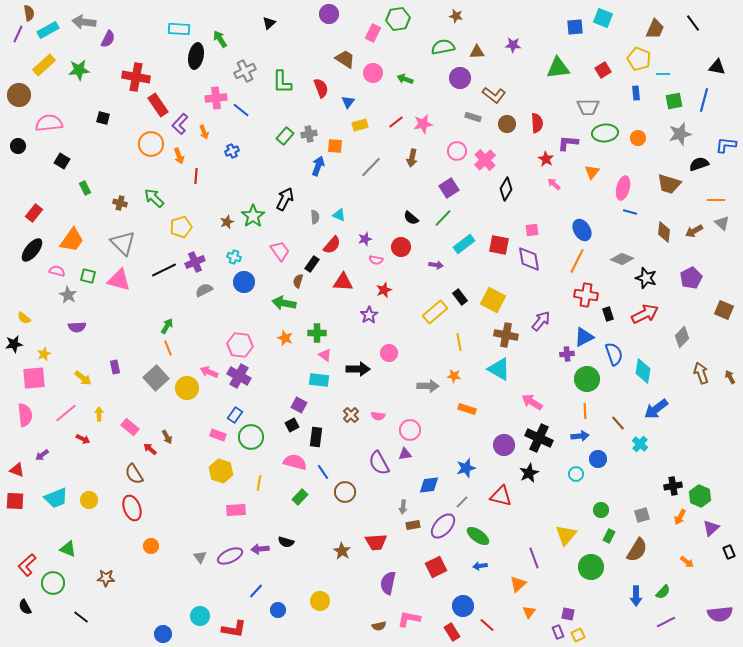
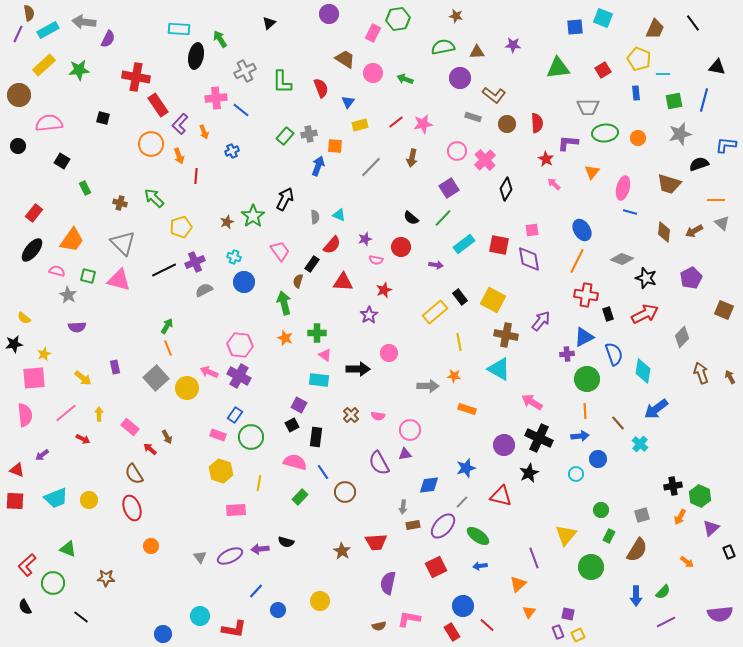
green arrow at (284, 303): rotated 65 degrees clockwise
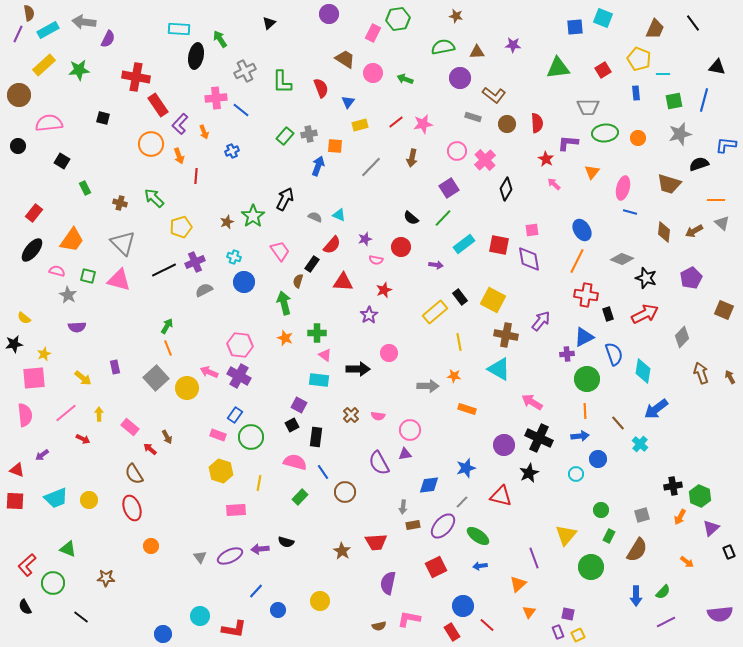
gray semicircle at (315, 217): rotated 64 degrees counterclockwise
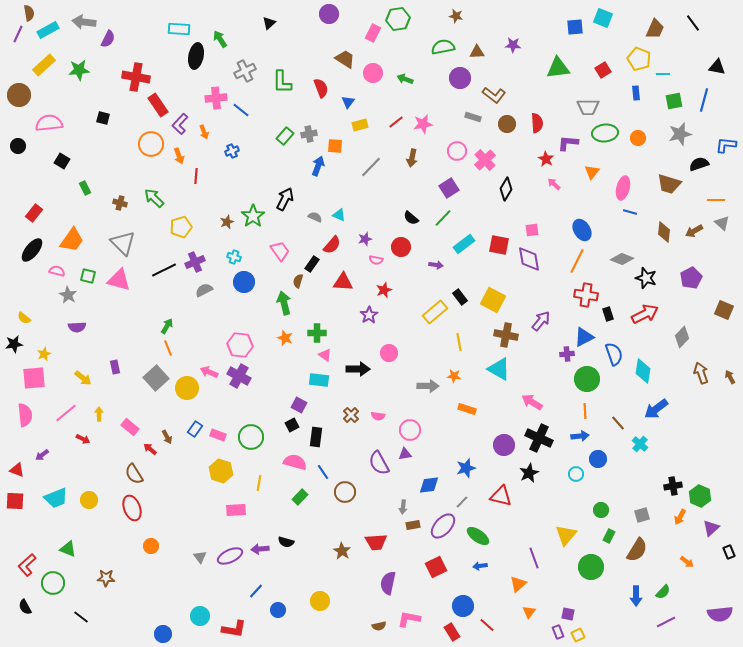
blue rectangle at (235, 415): moved 40 px left, 14 px down
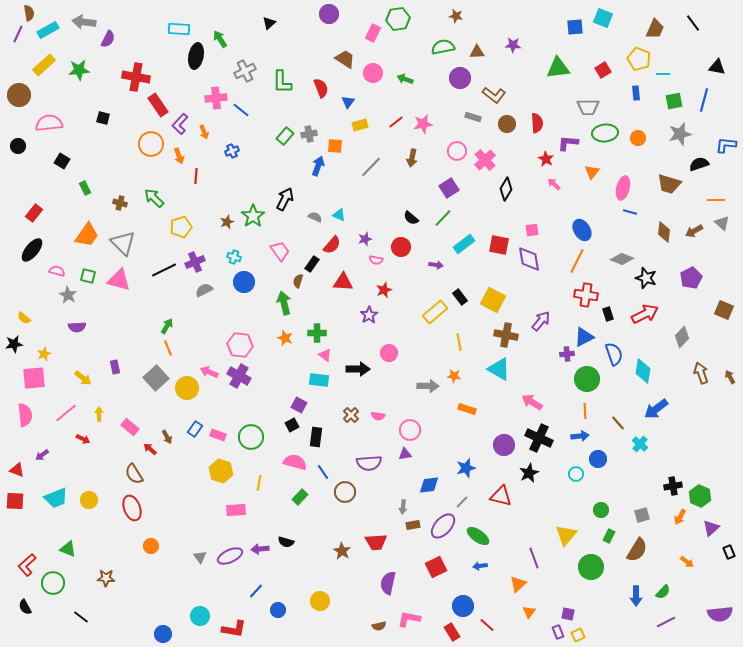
orange trapezoid at (72, 240): moved 15 px right, 5 px up
purple semicircle at (379, 463): moved 10 px left; rotated 65 degrees counterclockwise
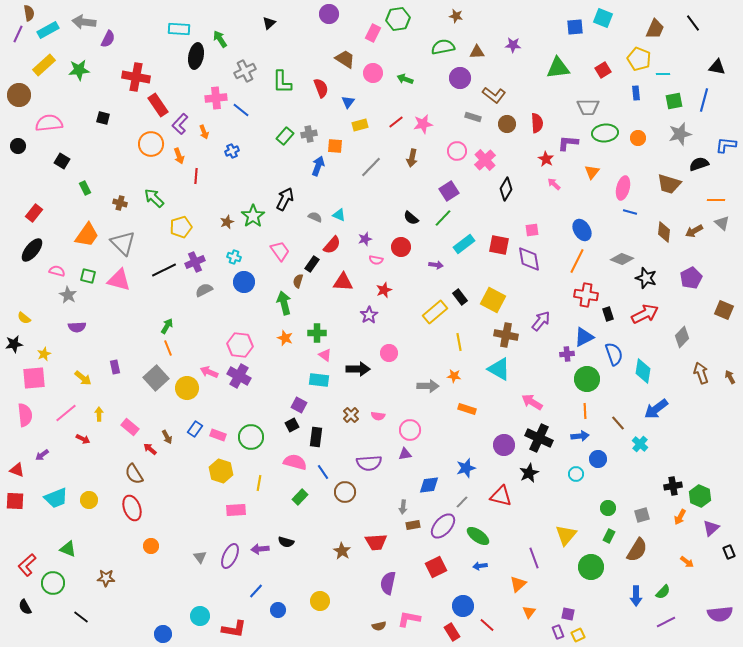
purple square at (449, 188): moved 3 px down
green circle at (601, 510): moved 7 px right, 2 px up
purple ellipse at (230, 556): rotated 40 degrees counterclockwise
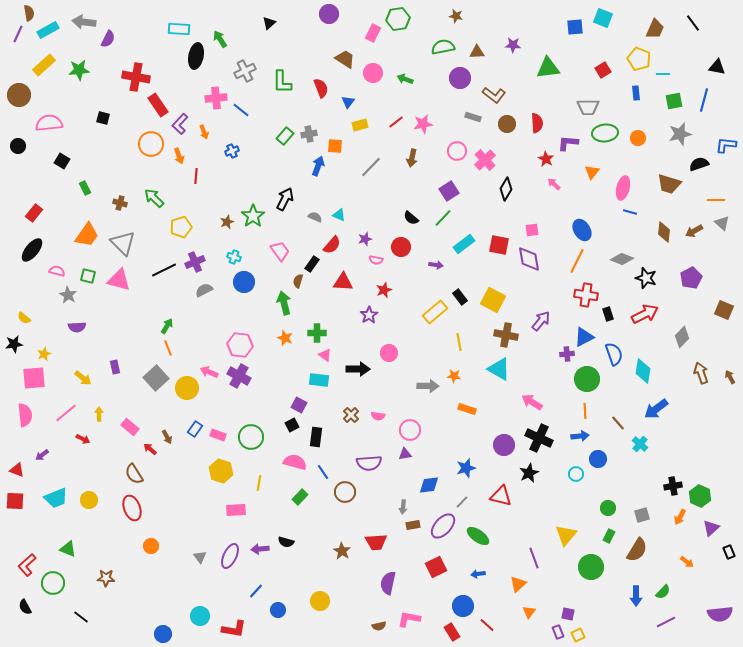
green triangle at (558, 68): moved 10 px left
blue arrow at (480, 566): moved 2 px left, 8 px down
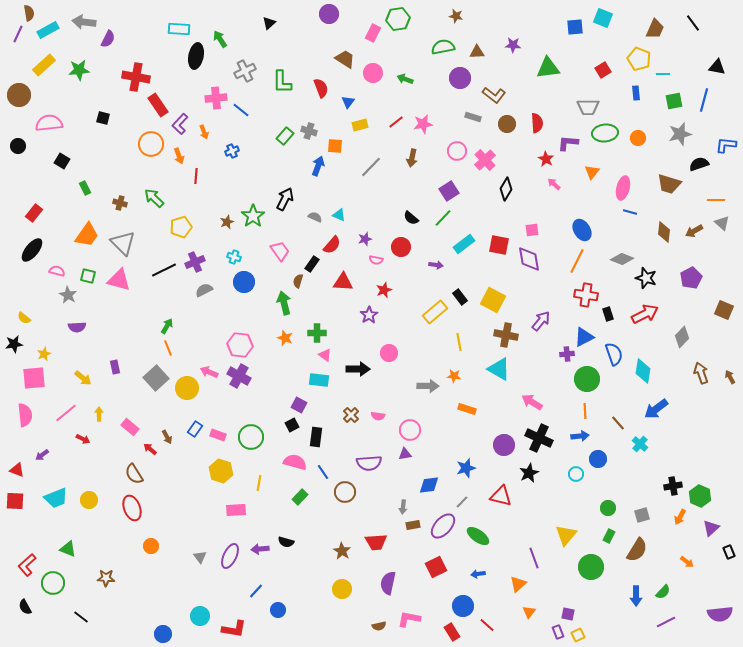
gray cross at (309, 134): moved 3 px up; rotated 28 degrees clockwise
yellow circle at (320, 601): moved 22 px right, 12 px up
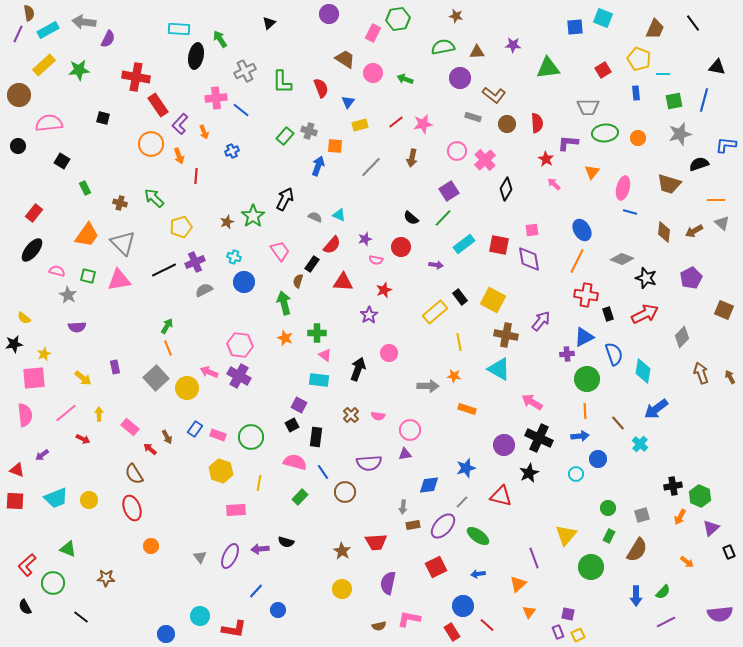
pink triangle at (119, 280): rotated 25 degrees counterclockwise
black arrow at (358, 369): rotated 70 degrees counterclockwise
blue circle at (163, 634): moved 3 px right
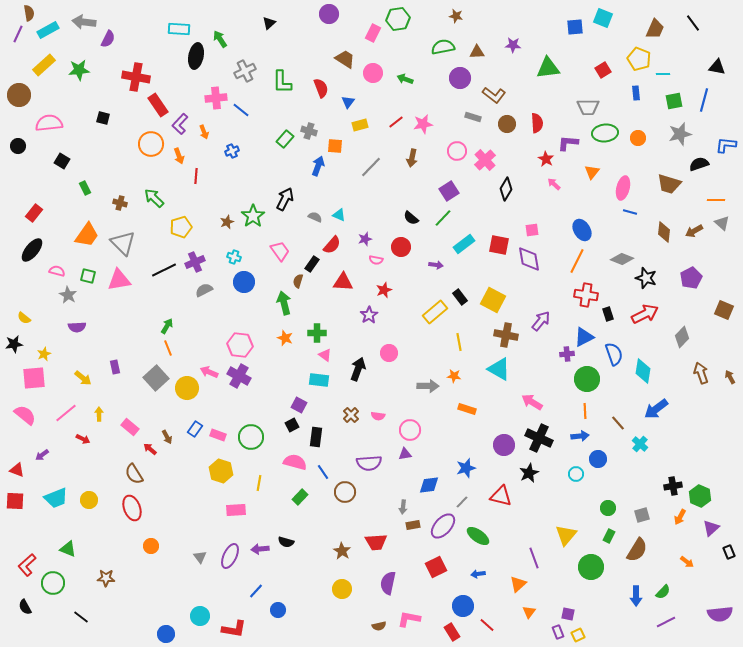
green rectangle at (285, 136): moved 3 px down
pink semicircle at (25, 415): rotated 45 degrees counterclockwise
